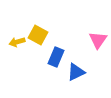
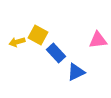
pink triangle: rotated 48 degrees clockwise
blue rectangle: moved 4 px up; rotated 66 degrees counterclockwise
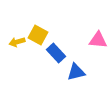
pink triangle: rotated 12 degrees clockwise
blue triangle: rotated 12 degrees clockwise
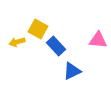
yellow square: moved 6 px up
blue rectangle: moved 7 px up
blue triangle: moved 4 px left, 1 px up; rotated 12 degrees counterclockwise
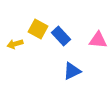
yellow arrow: moved 2 px left, 2 px down
blue rectangle: moved 5 px right, 10 px up
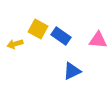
blue rectangle: rotated 12 degrees counterclockwise
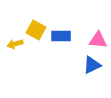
yellow square: moved 2 px left, 1 px down
blue rectangle: rotated 36 degrees counterclockwise
blue triangle: moved 20 px right, 6 px up
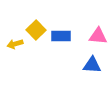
yellow square: rotated 18 degrees clockwise
pink triangle: moved 4 px up
blue triangle: rotated 30 degrees clockwise
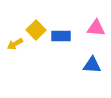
pink triangle: moved 2 px left, 8 px up
yellow arrow: rotated 14 degrees counterclockwise
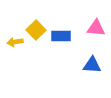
yellow arrow: moved 2 px up; rotated 21 degrees clockwise
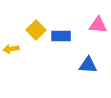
pink triangle: moved 2 px right, 3 px up
yellow arrow: moved 4 px left, 7 px down
blue triangle: moved 4 px left
